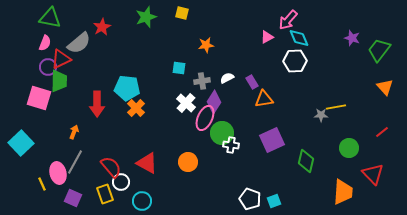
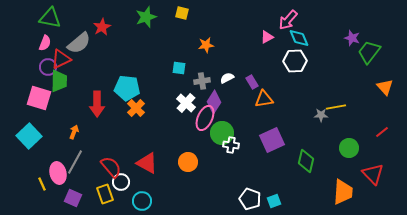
green trapezoid at (379, 50): moved 10 px left, 2 px down
cyan square at (21, 143): moved 8 px right, 7 px up
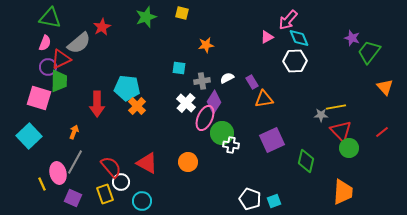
orange cross at (136, 108): moved 1 px right, 2 px up
red triangle at (373, 174): moved 32 px left, 43 px up
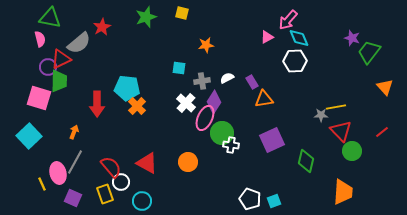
pink semicircle at (45, 43): moved 5 px left, 4 px up; rotated 35 degrees counterclockwise
green circle at (349, 148): moved 3 px right, 3 px down
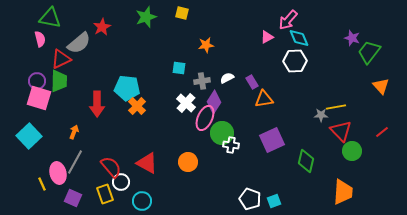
purple circle at (48, 67): moved 11 px left, 14 px down
orange triangle at (385, 87): moved 4 px left, 1 px up
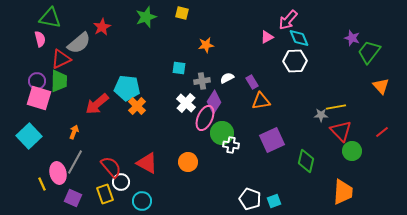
orange triangle at (264, 99): moved 3 px left, 2 px down
red arrow at (97, 104): rotated 50 degrees clockwise
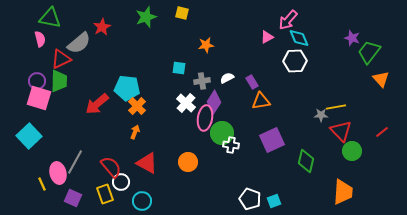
orange triangle at (381, 86): moved 7 px up
pink ellipse at (205, 118): rotated 15 degrees counterclockwise
orange arrow at (74, 132): moved 61 px right
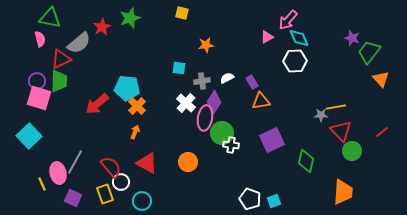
green star at (146, 17): moved 16 px left, 1 px down
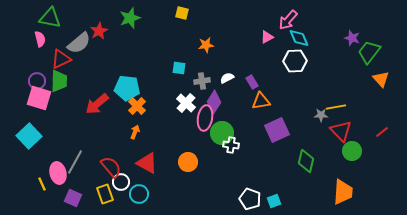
red star at (102, 27): moved 3 px left, 4 px down
purple square at (272, 140): moved 5 px right, 10 px up
cyan circle at (142, 201): moved 3 px left, 7 px up
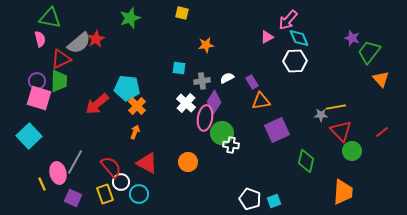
red star at (99, 31): moved 3 px left, 8 px down
